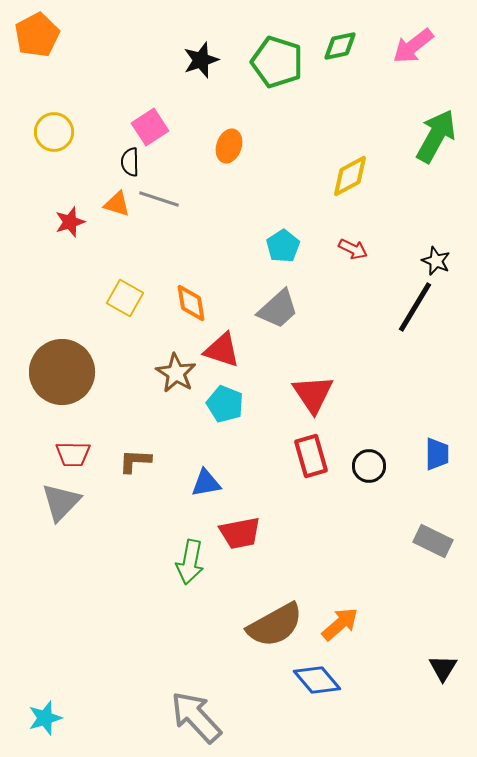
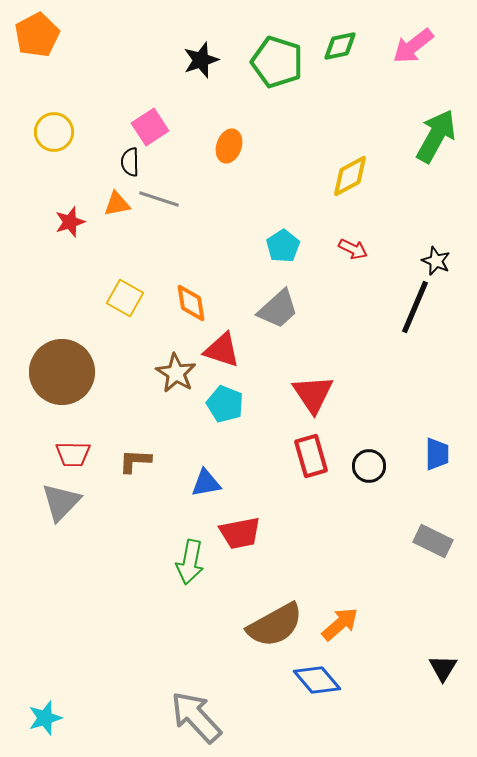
orange triangle at (117, 204): rotated 28 degrees counterclockwise
black line at (415, 307): rotated 8 degrees counterclockwise
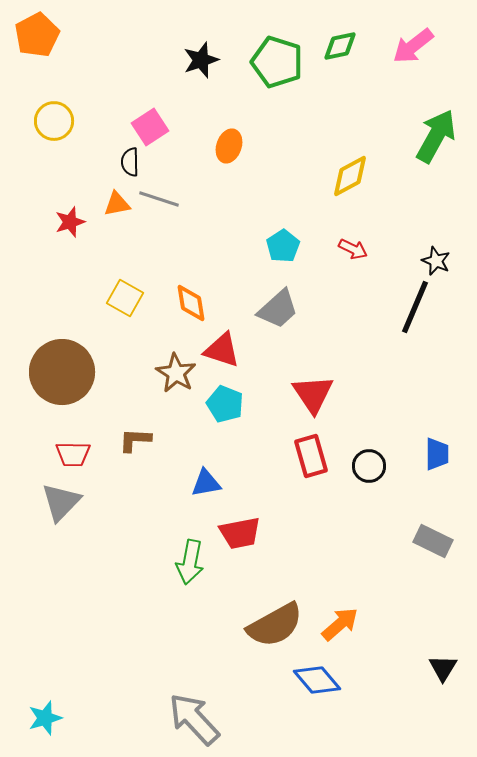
yellow circle at (54, 132): moved 11 px up
brown L-shape at (135, 461): moved 21 px up
gray arrow at (196, 717): moved 2 px left, 2 px down
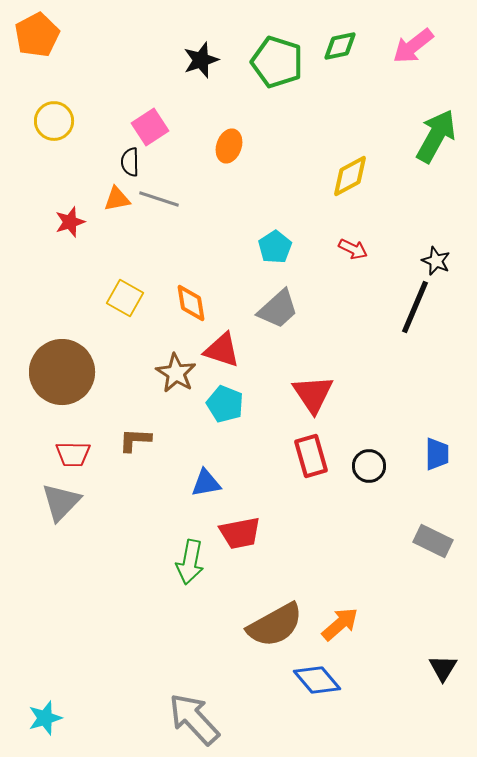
orange triangle at (117, 204): moved 5 px up
cyan pentagon at (283, 246): moved 8 px left, 1 px down
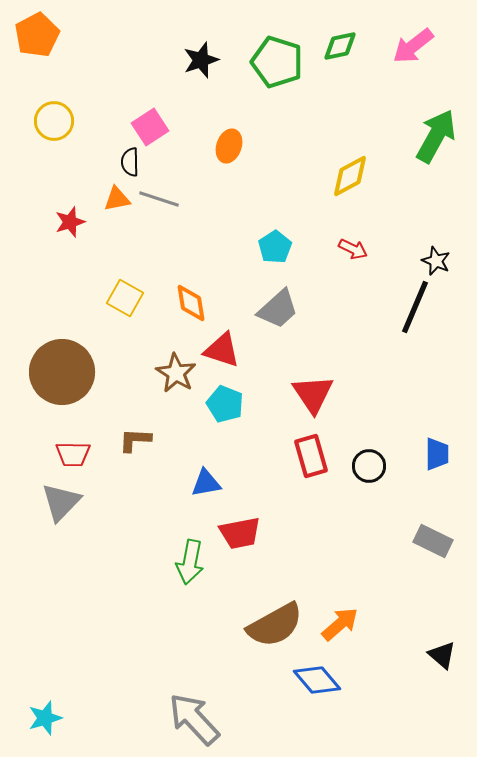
black triangle at (443, 668): moved 1 px left, 13 px up; rotated 20 degrees counterclockwise
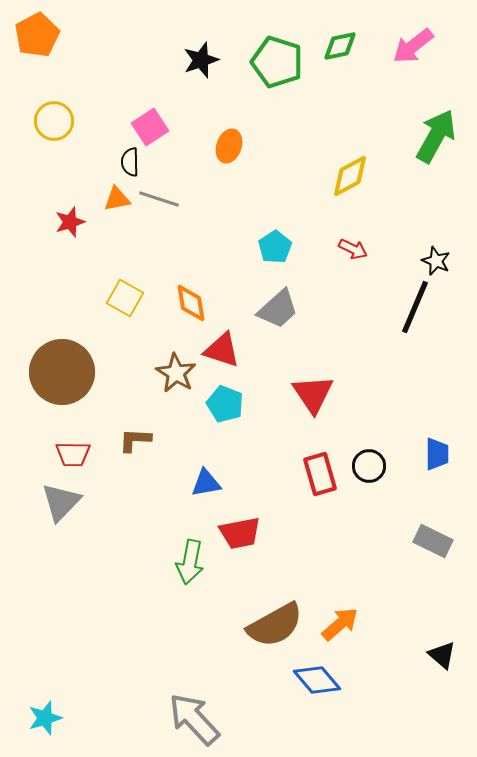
red rectangle at (311, 456): moved 9 px right, 18 px down
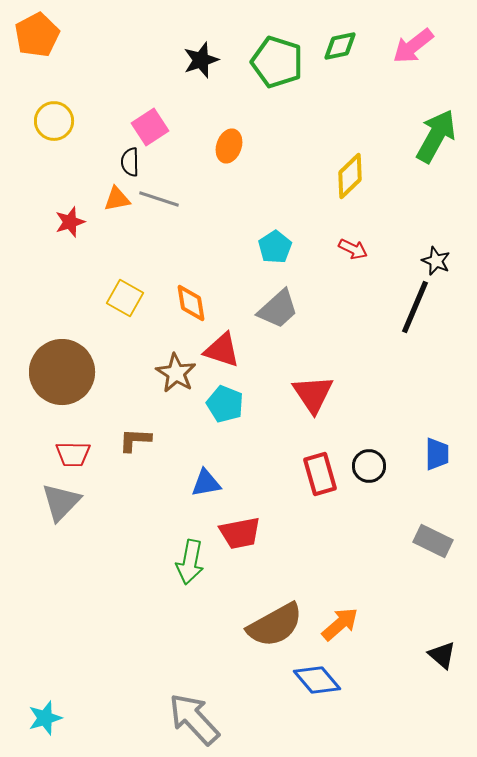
yellow diamond at (350, 176): rotated 15 degrees counterclockwise
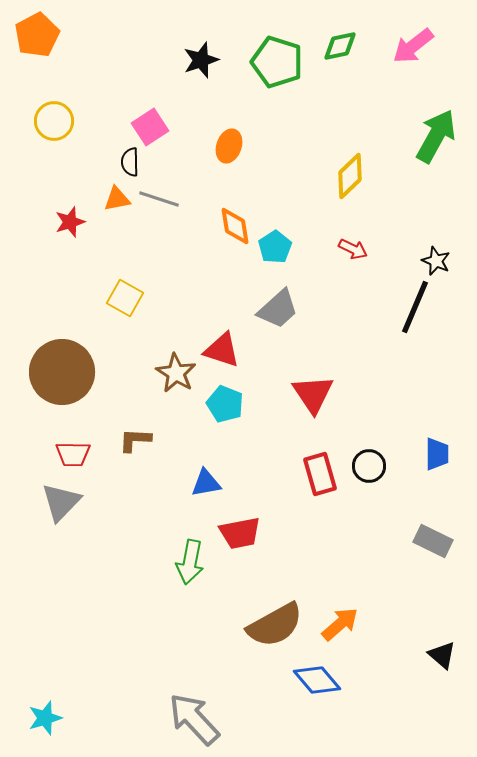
orange diamond at (191, 303): moved 44 px right, 77 px up
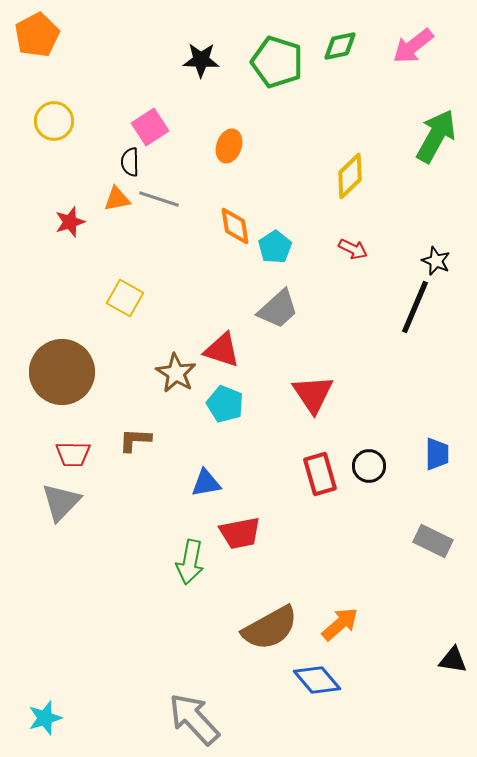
black star at (201, 60): rotated 21 degrees clockwise
brown semicircle at (275, 625): moved 5 px left, 3 px down
black triangle at (442, 655): moved 11 px right, 5 px down; rotated 32 degrees counterclockwise
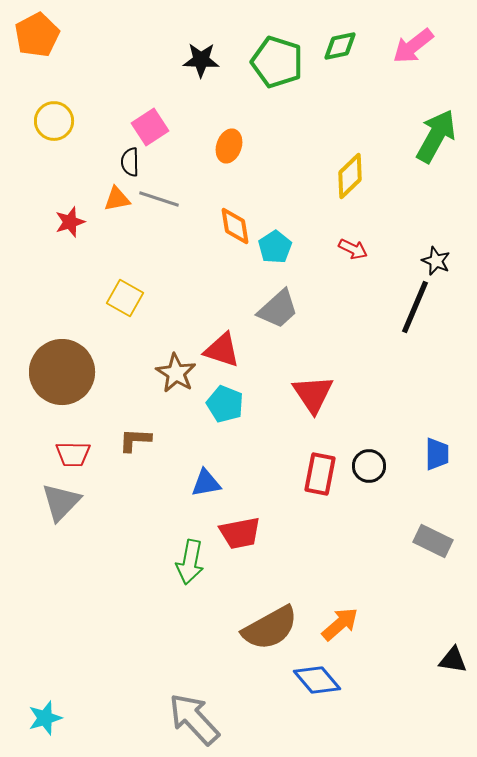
red rectangle at (320, 474): rotated 27 degrees clockwise
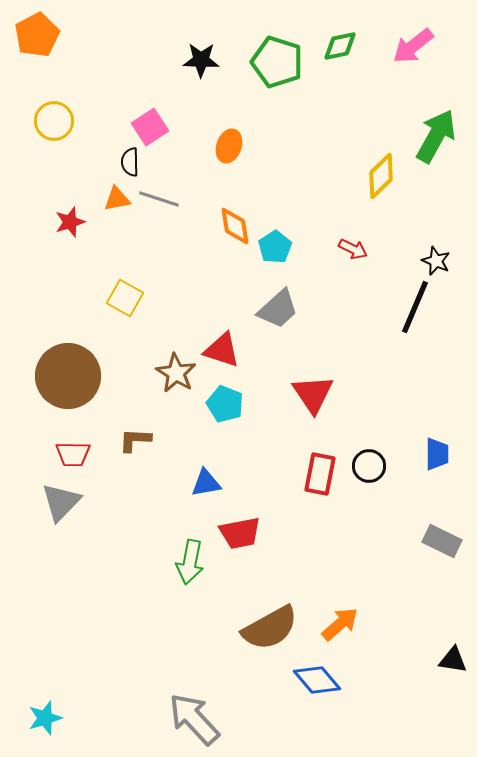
yellow diamond at (350, 176): moved 31 px right
brown circle at (62, 372): moved 6 px right, 4 px down
gray rectangle at (433, 541): moved 9 px right
